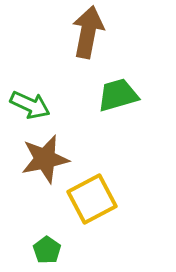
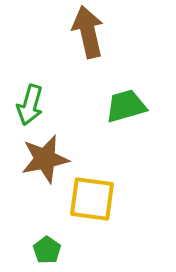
brown arrow: rotated 24 degrees counterclockwise
green trapezoid: moved 8 px right, 11 px down
green arrow: rotated 81 degrees clockwise
yellow square: rotated 36 degrees clockwise
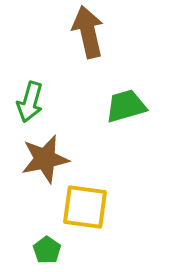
green arrow: moved 3 px up
yellow square: moved 7 px left, 8 px down
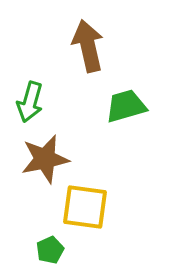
brown arrow: moved 14 px down
green pentagon: moved 3 px right; rotated 12 degrees clockwise
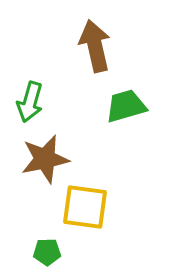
brown arrow: moved 7 px right
green pentagon: moved 3 px left, 2 px down; rotated 24 degrees clockwise
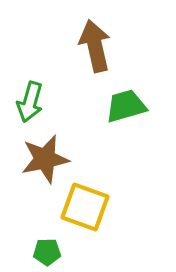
yellow square: rotated 12 degrees clockwise
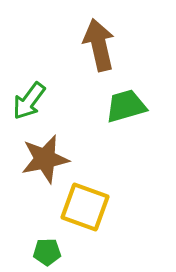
brown arrow: moved 4 px right, 1 px up
green arrow: moved 1 px left, 1 px up; rotated 21 degrees clockwise
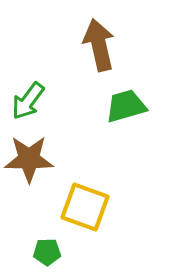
green arrow: moved 1 px left
brown star: moved 16 px left; rotated 12 degrees clockwise
